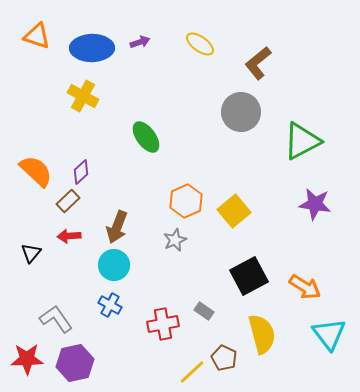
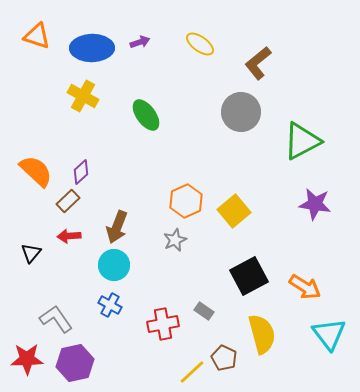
green ellipse: moved 22 px up
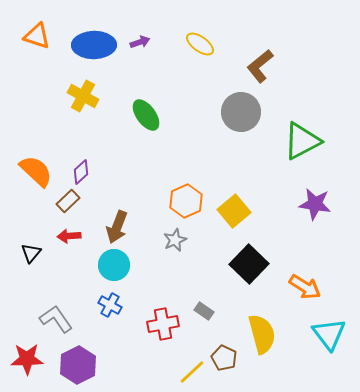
blue ellipse: moved 2 px right, 3 px up
brown L-shape: moved 2 px right, 3 px down
black square: moved 12 px up; rotated 18 degrees counterclockwise
purple hexagon: moved 3 px right, 2 px down; rotated 15 degrees counterclockwise
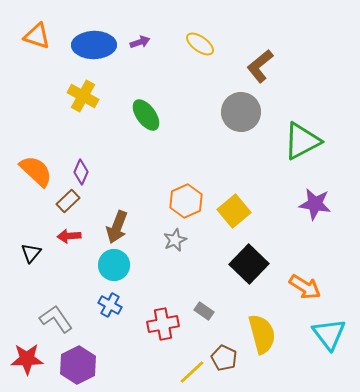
purple diamond: rotated 25 degrees counterclockwise
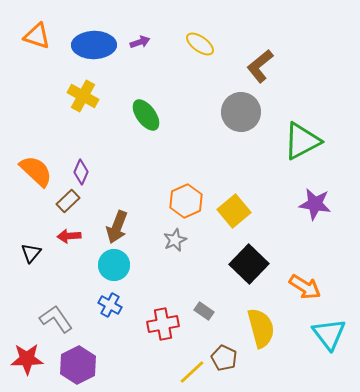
yellow semicircle: moved 1 px left, 6 px up
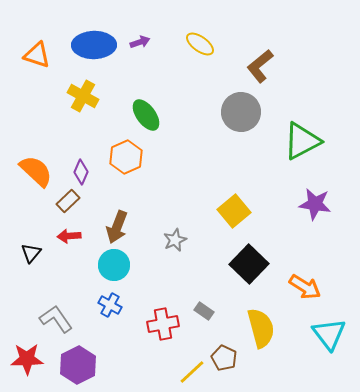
orange triangle: moved 19 px down
orange hexagon: moved 60 px left, 44 px up
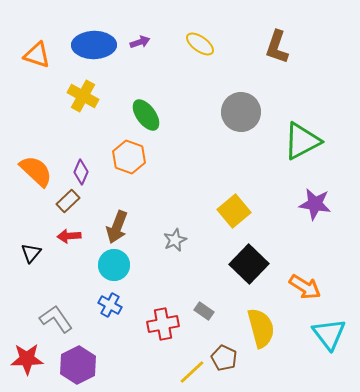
brown L-shape: moved 17 px right, 19 px up; rotated 32 degrees counterclockwise
orange hexagon: moved 3 px right; rotated 16 degrees counterclockwise
